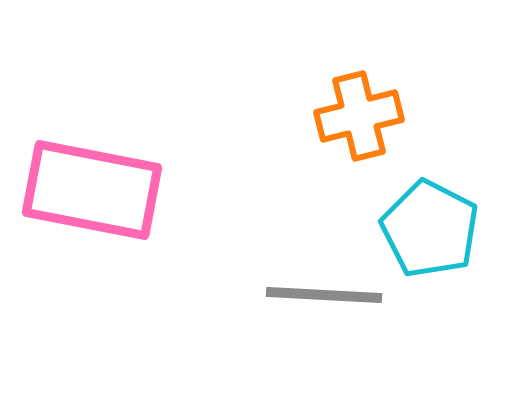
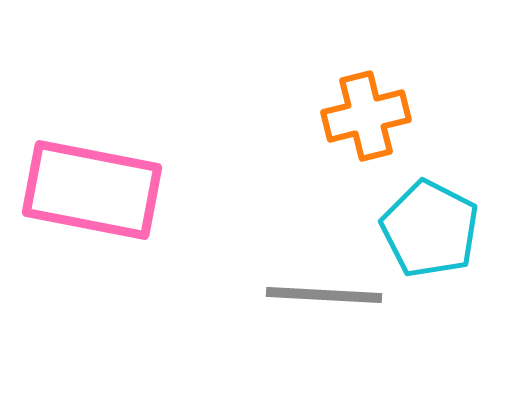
orange cross: moved 7 px right
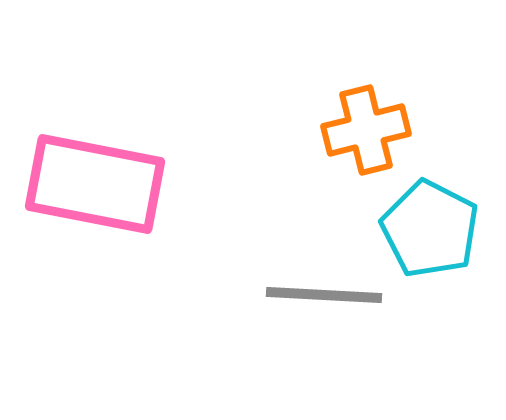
orange cross: moved 14 px down
pink rectangle: moved 3 px right, 6 px up
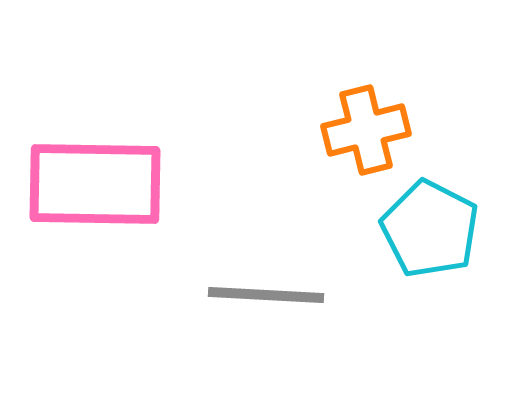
pink rectangle: rotated 10 degrees counterclockwise
gray line: moved 58 px left
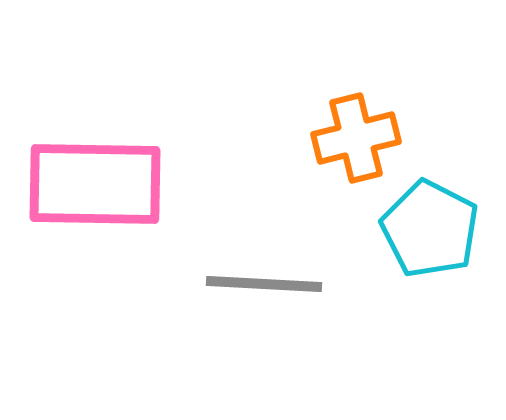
orange cross: moved 10 px left, 8 px down
gray line: moved 2 px left, 11 px up
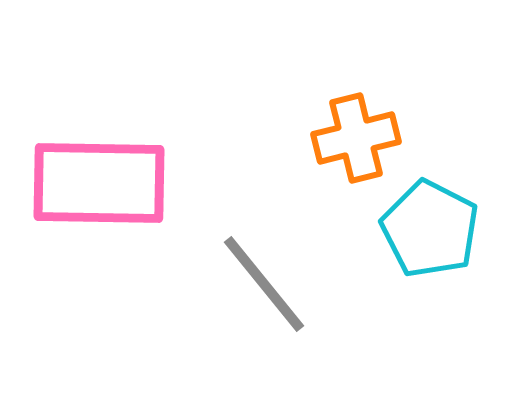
pink rectangle: moved 4 px right, 1 px up
gray line: rotated 48 degrees clockwise
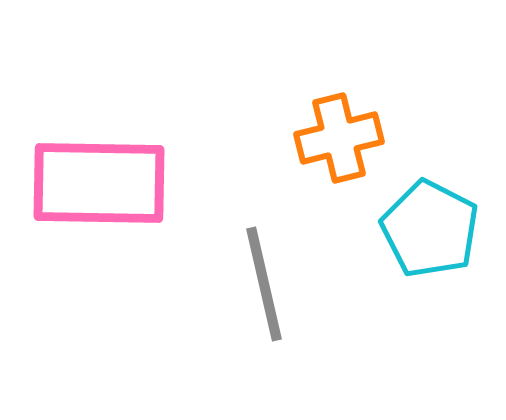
orange cross: moved 17 px left
gray line: rotated 26 degrees clockwise
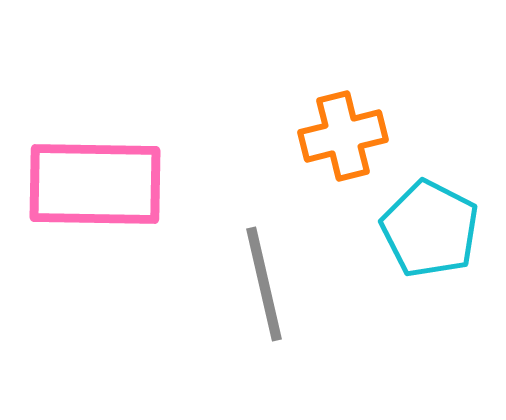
orange cross: moved 4 px right, 2 px up
pink rectangle: moved 4 px left, 1 px down
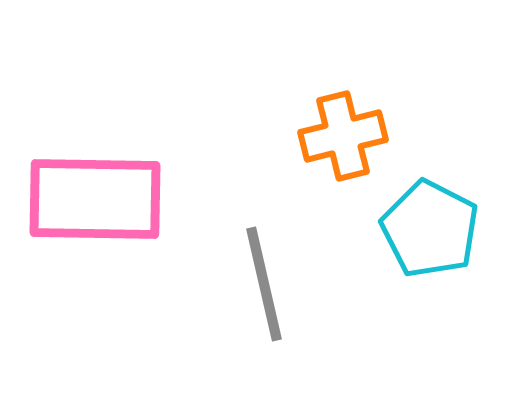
pink rectangle: moved 15 px down
